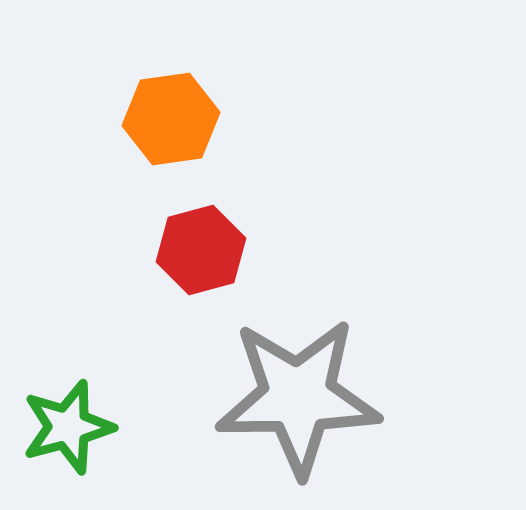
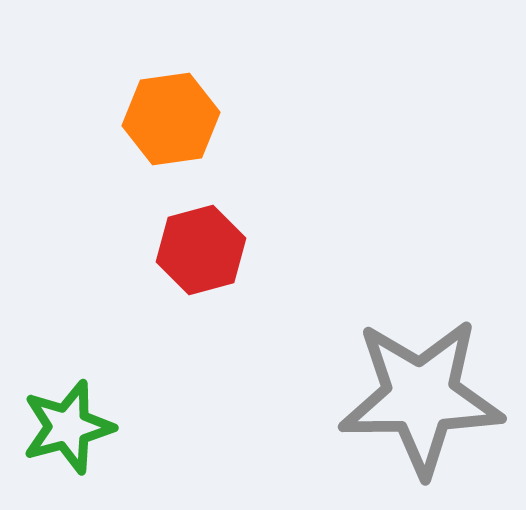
gray star: moved 123 px right
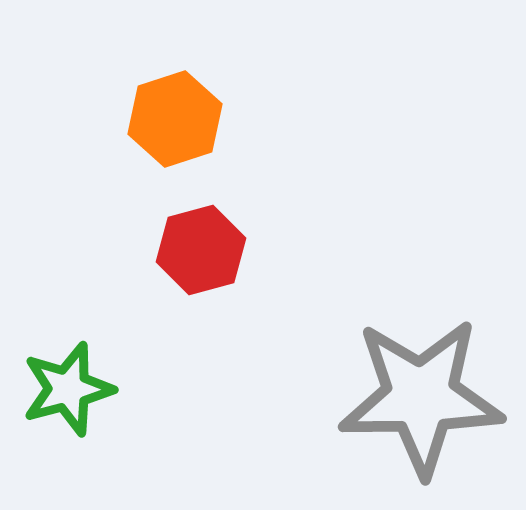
orange hexagon: moved 4 px right; rotated 10 degrees counterclockwise
green star: moved 38 px up
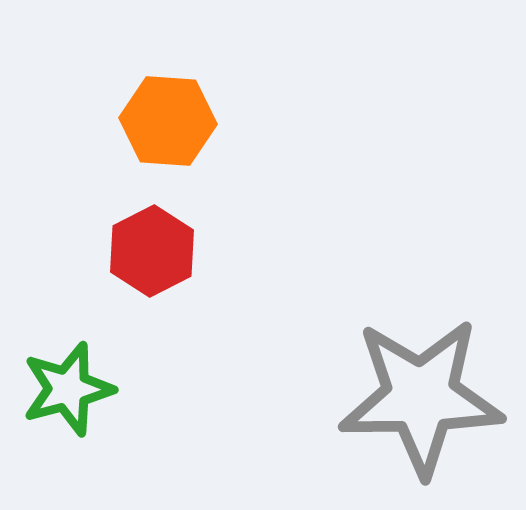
orange hexagon: moved 7 px left, 2 px down; rotated 22 degrees clockwise
red hexagon: moved 49 px left, 1 px down; rotated 12 degrees counterclockwise
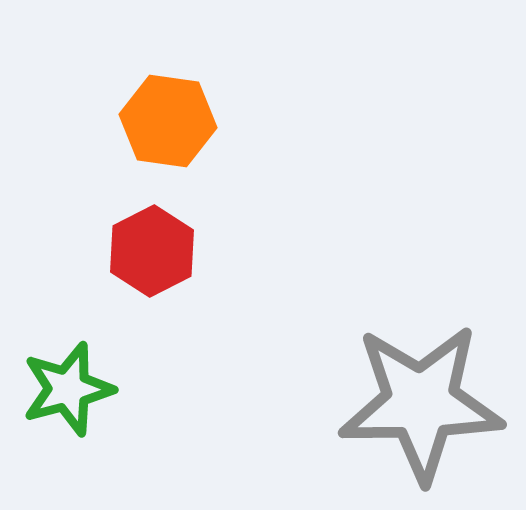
orange hexagon: rotated 4 degrees clockwise
gray star: moved 6 px down
